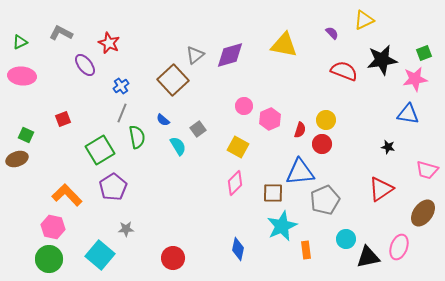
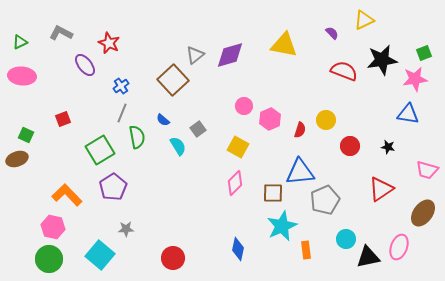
red circle at (322, 144): moved 28 px right, 2 px down
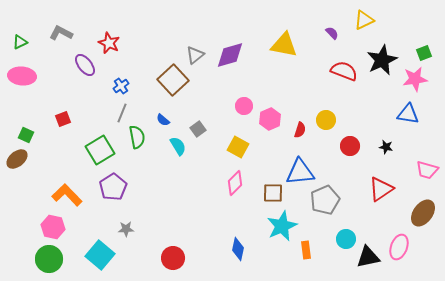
black star at (382, 60): rotated 16 degrees counterclockwise
black star at (388, 147): moved 2 px left
brown ellipse at (17, 159): rotated 20 degrees counterclockwise
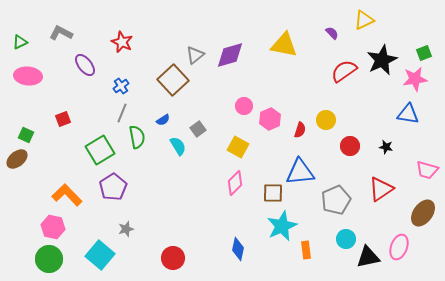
red star at (109, 43): moved 13 px right, 1 px up
red semicircle at (344, 71): rotated 56 degrees counterclockwise
pink ellipse at (22, 76): moved 6 px right
blue semicircle at (163, 120): rotated 72 degrees counterclockwise
gray pentagon at (325, 200): moved 11 px right
gray star at (126, 229): rotated 14 degrees counterclockwise
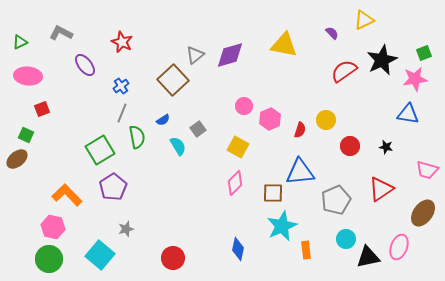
red square at (63, 119): moved 21 px left, 10 px up
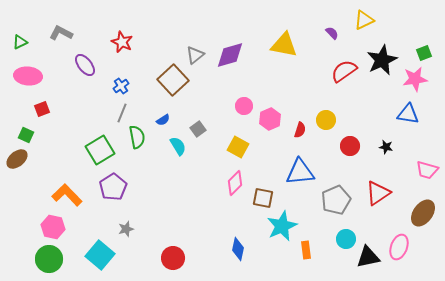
red triangle at (381, 189): moved 3 px left, 4 px down
brown square at (273, 193): moved 10 px left, 5 px down; rotated 10 degrees clockwise
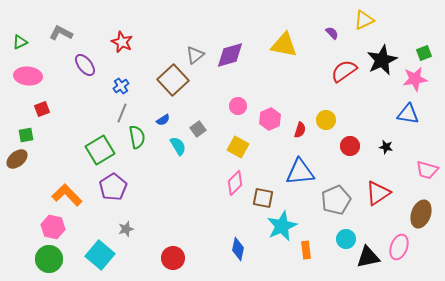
pink circle at (244, 106): moved 6 px left
green square at (26, 135): rotated 35 degrees counterclockwise
brown ellipse at (423, 213): moved 2 px left, 1 px down; rotated 16 degrees counterclockwise
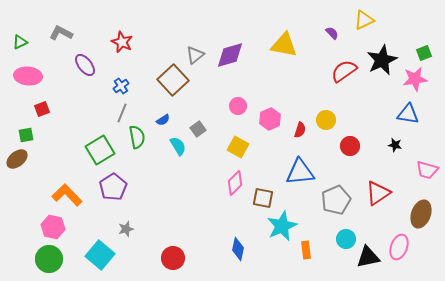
black star at (386, 147): moved 9 px right, 2 px up
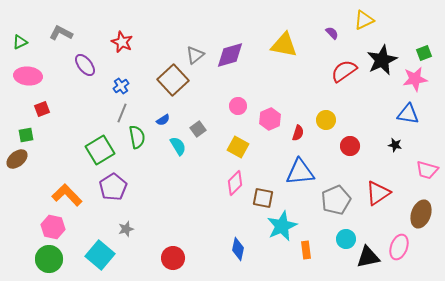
red semicircle at (300, 130): moved 2 px left, 3 px down
